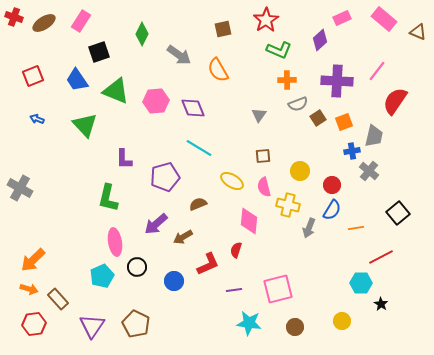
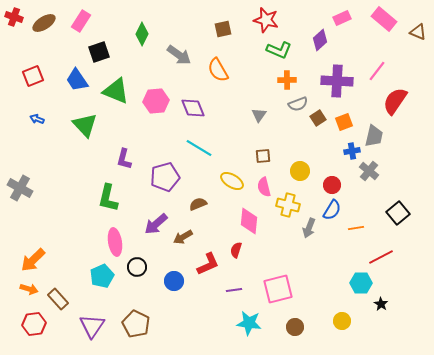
red star at (266, 20): rotated 25 degrees counterclockwise
purple L-shape at (124, 159): rotated 15 degrees clockwise
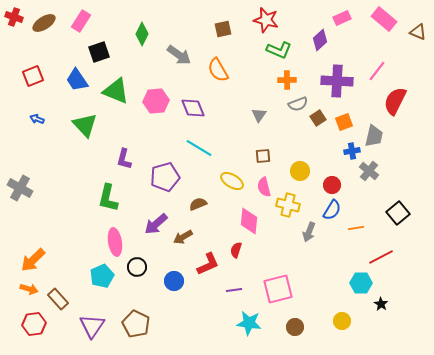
red semicircle at (395, 101): rotated 8 degrees counterclockwise
gray arrow at (309, 228): moved 4 px down
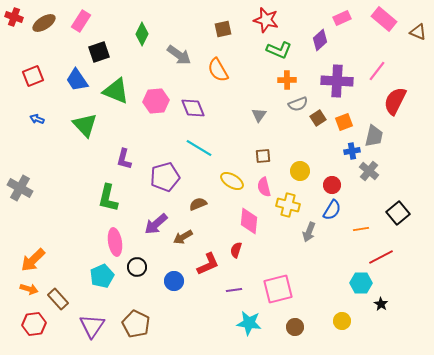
orange line at (356, 228): moved 5 px right, 1 px down
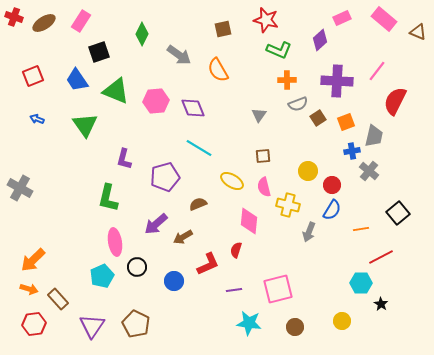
orange square at (344, 122): moved 2 px right
green triangle at (85, 125): rotated 8 degrees clockwise
yellow circle at (300, 171): moved 8 px right
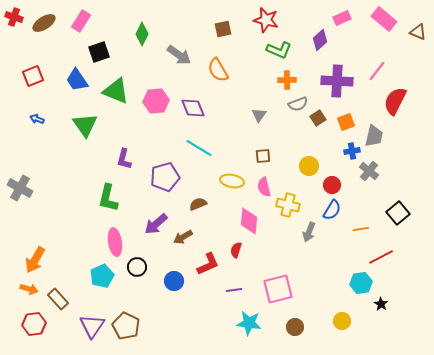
yellow circle at (308, 171): moved 1 px right, 5 px up
yellow ellipse at (232, 181): rotated 20 degrees counterclockwise
orange arrow at (33, 260): moved 2 px right; rotated 16 degrees counterclockwise
cyan hexagon at (361, 283): rotated 10 degrees counterclockwise
brown pentagon at (136, 324): moved 10 px left, 2 px down
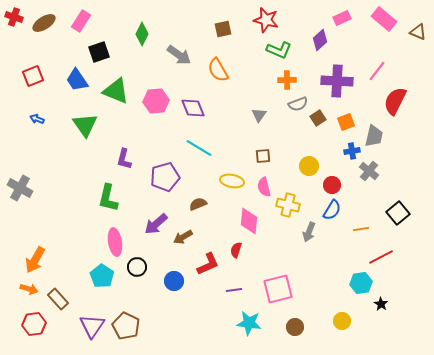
cyan pentagon at (102, 276): rotated 15 degrees counterclockwise
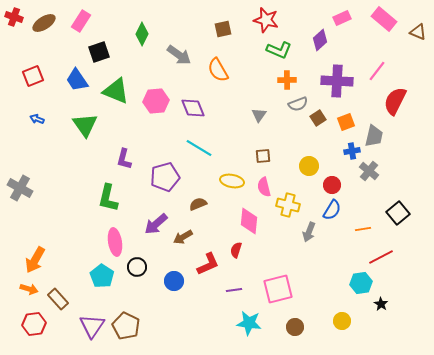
orange line at (361, 229): moved 2 px right
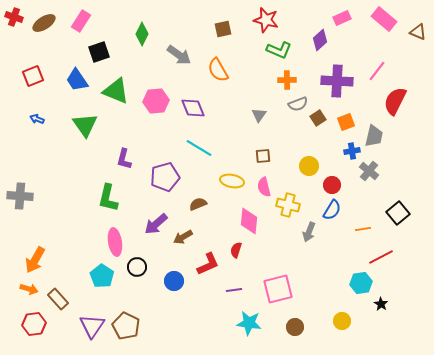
gray cross at (20, 188): moved 8 px down; rotated 25 degrees counterclockwise
